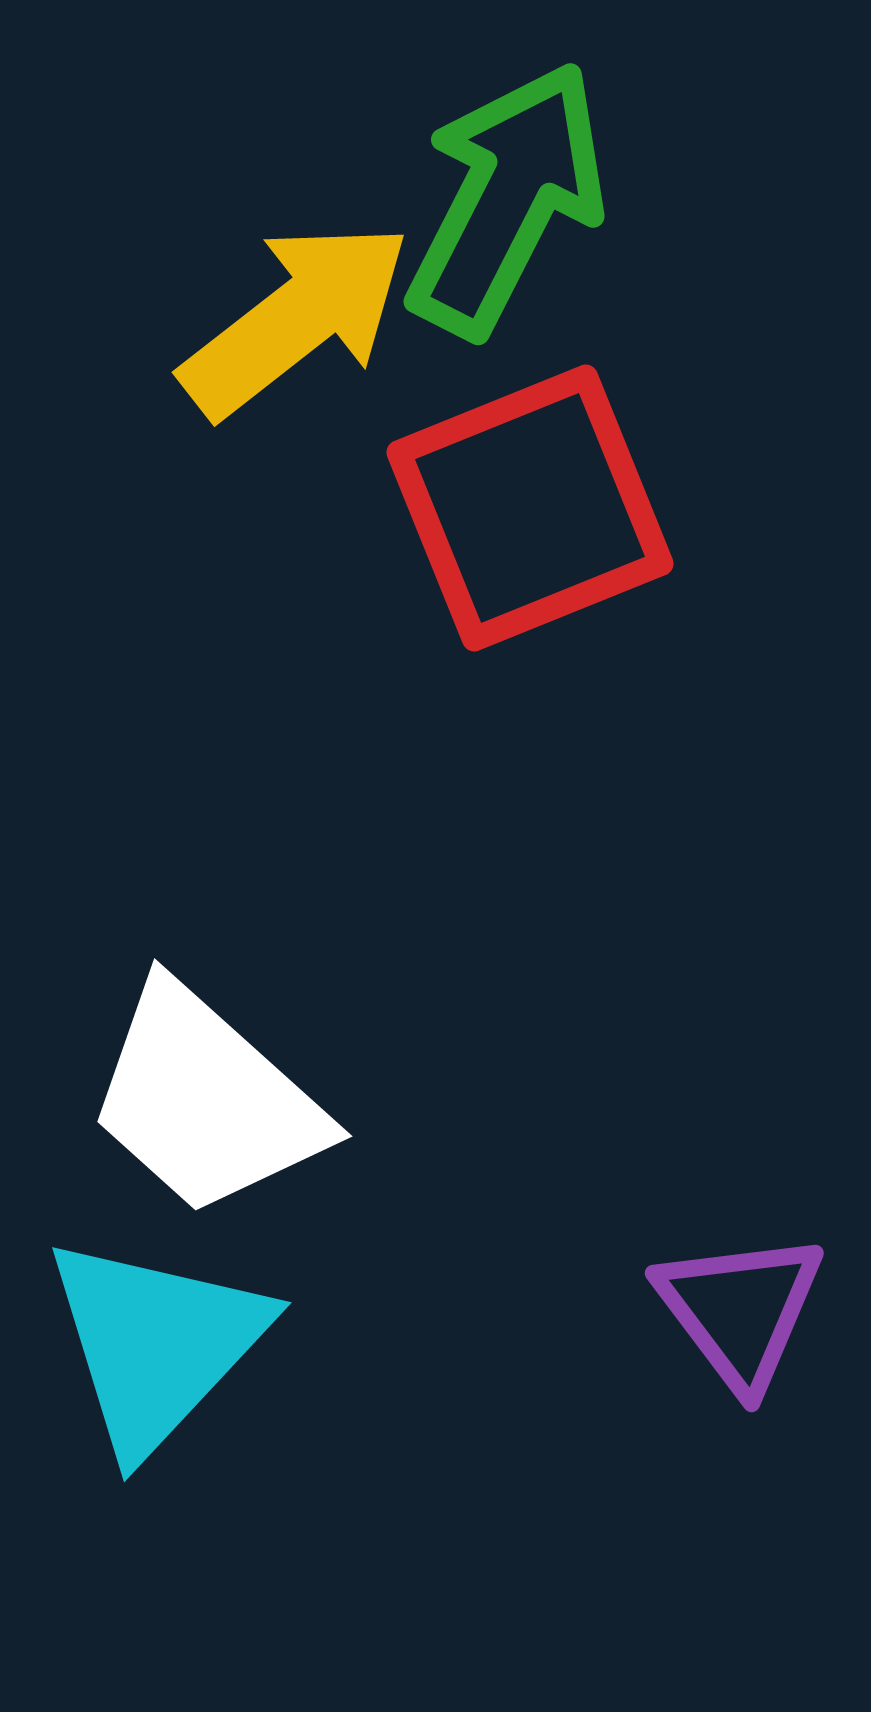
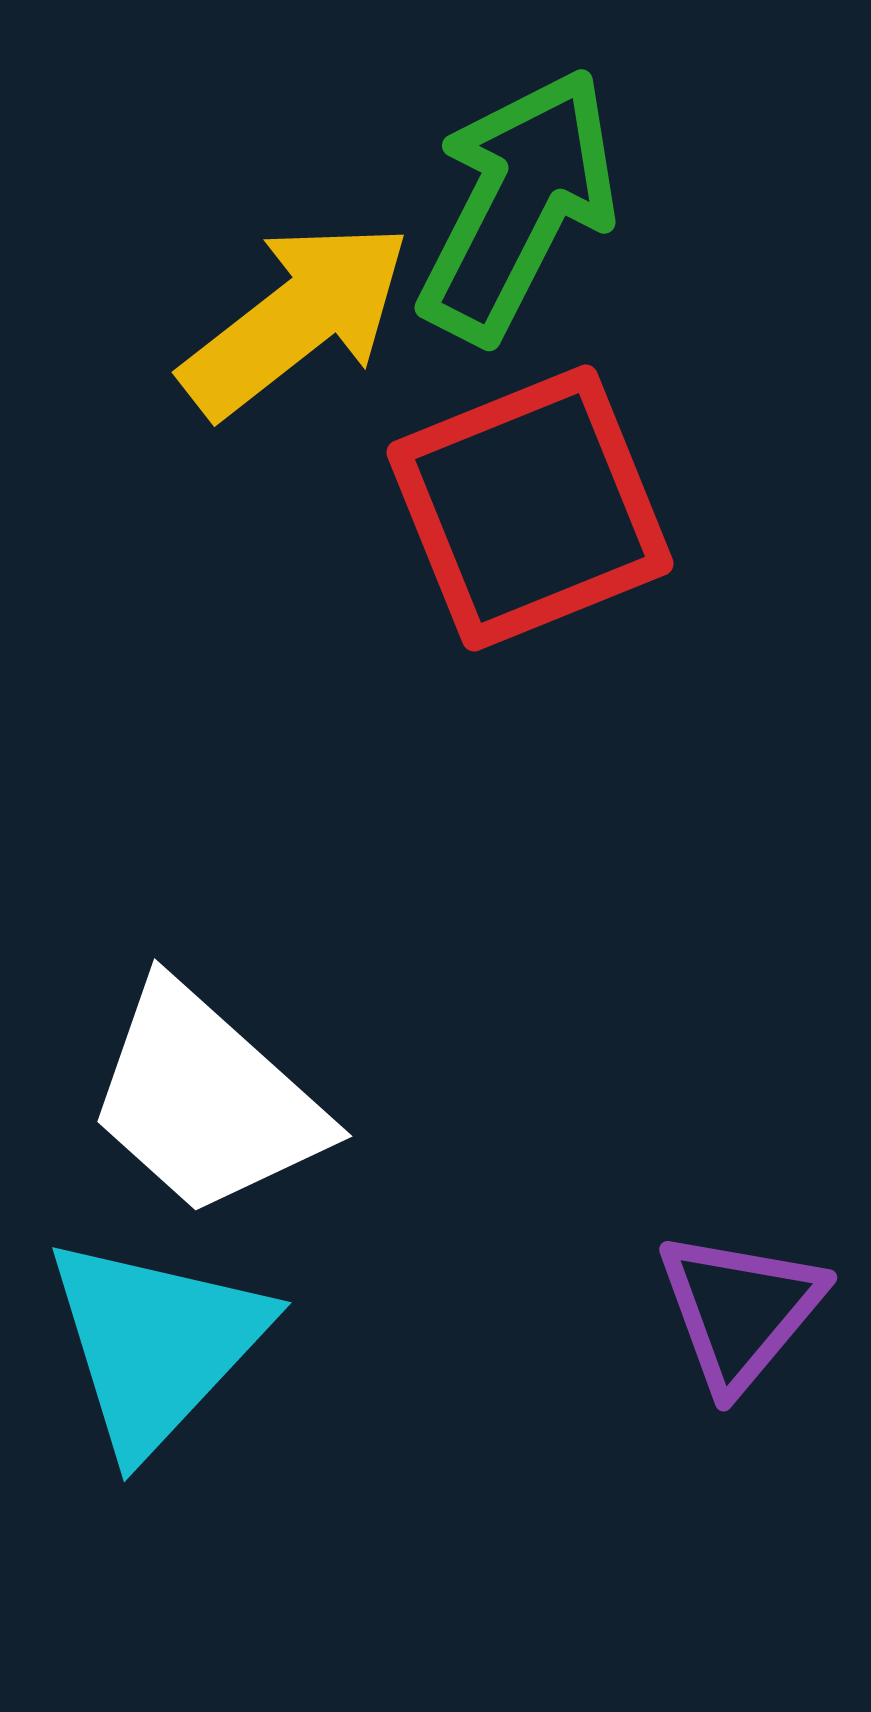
green arrow: moved 11 px right, 6 px down
purple triangle: rotated 17 degrees clockwise
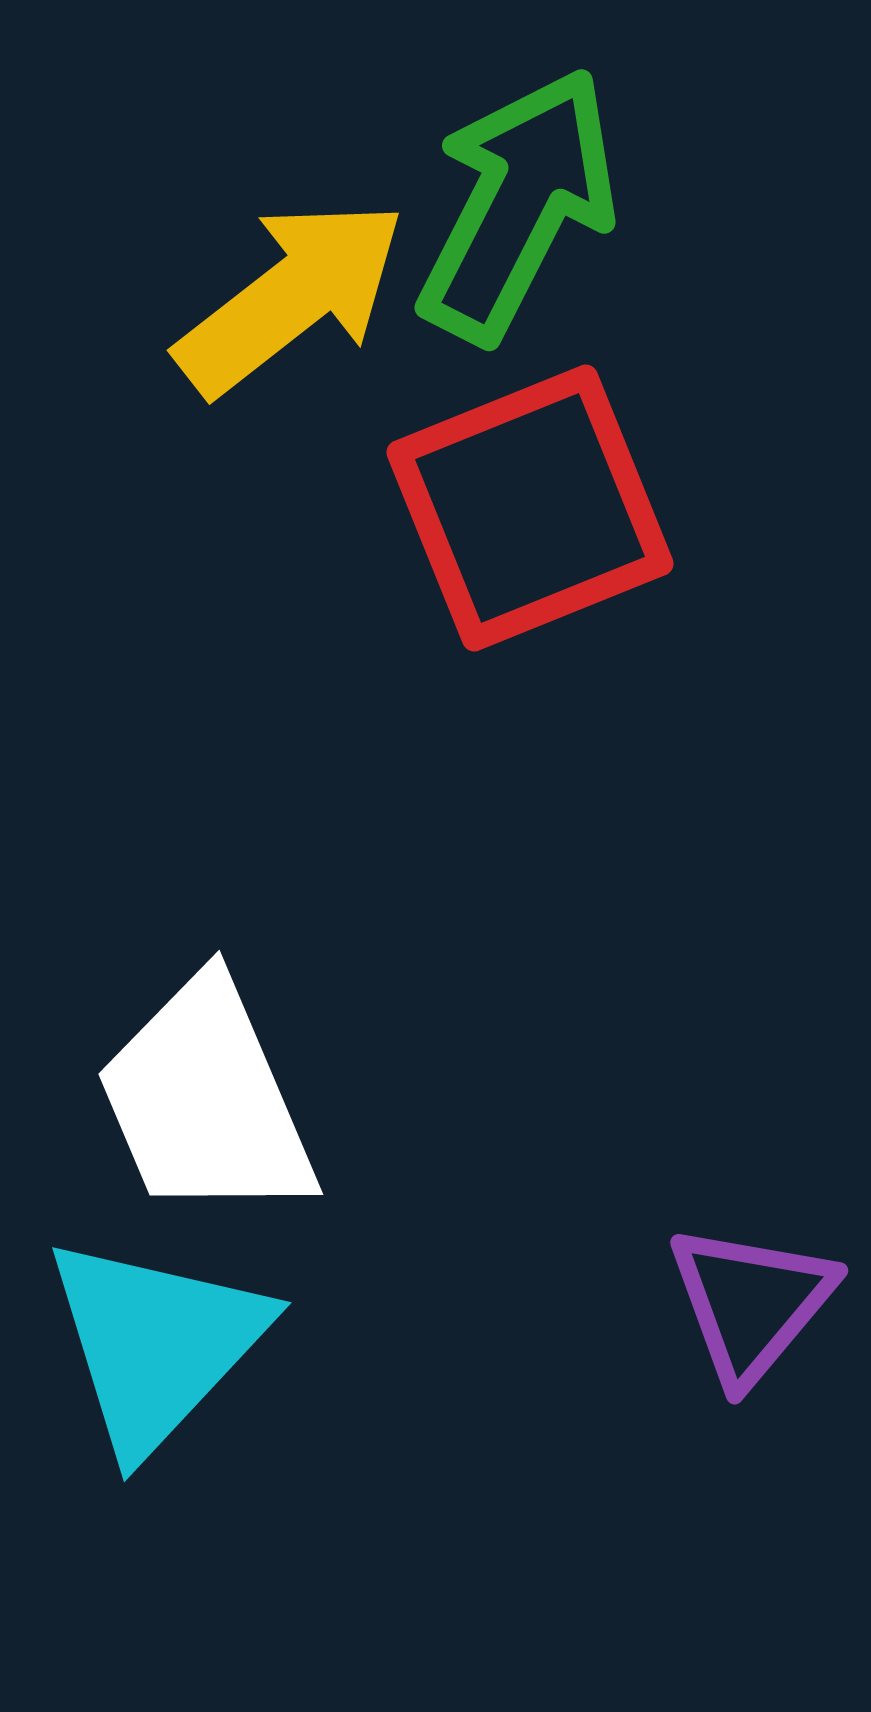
yellow arrow: moved 5 px left, 22 px up
white trapezoid: rotated 25 degrees clockwise
purple triangle: moved 11 px right, 7 px up
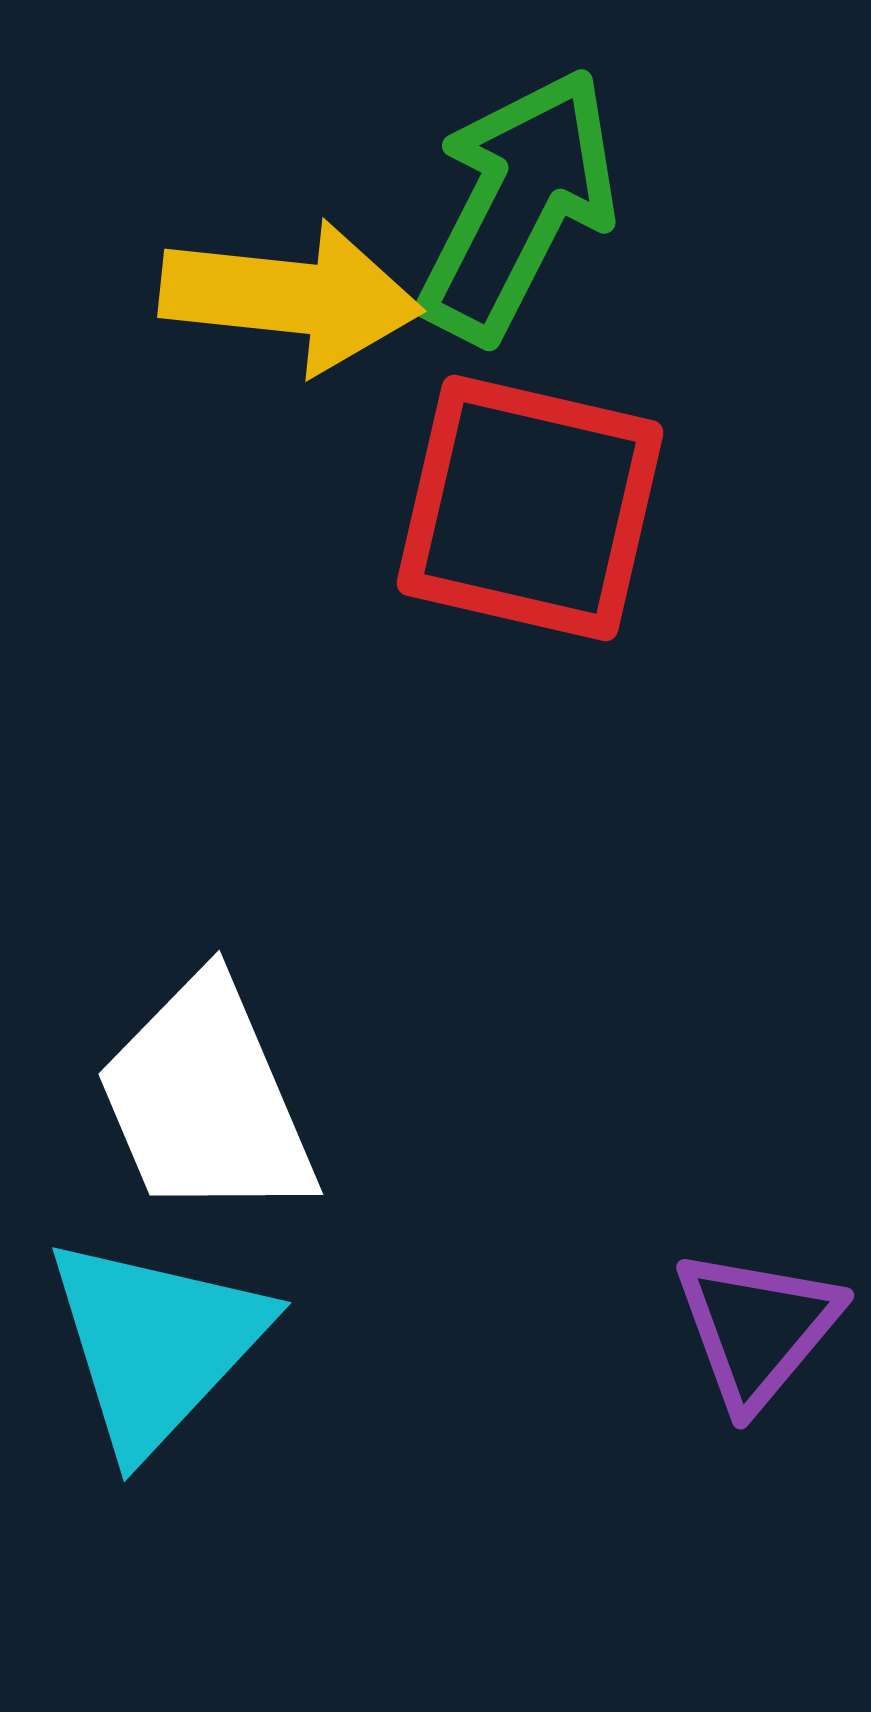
yellow arrow: rotated 44 degrees clockwise
red square: rotated 35 degrees clockwise
purple triangle: moved 6 px right, 25 px down
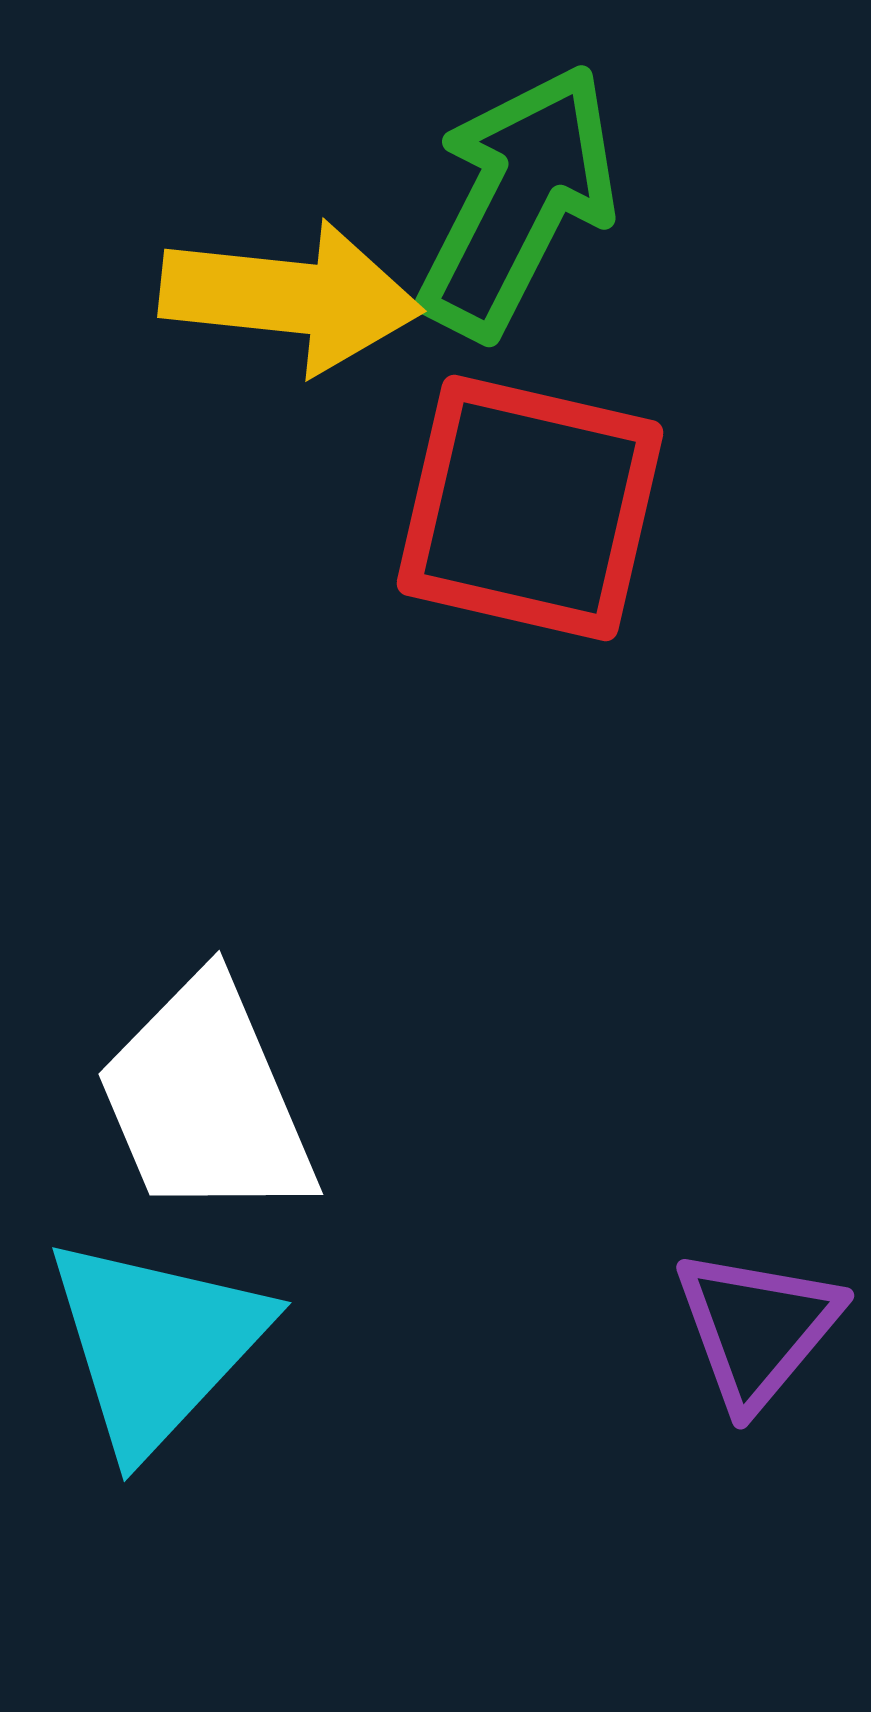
green arrow: moved 4 px up
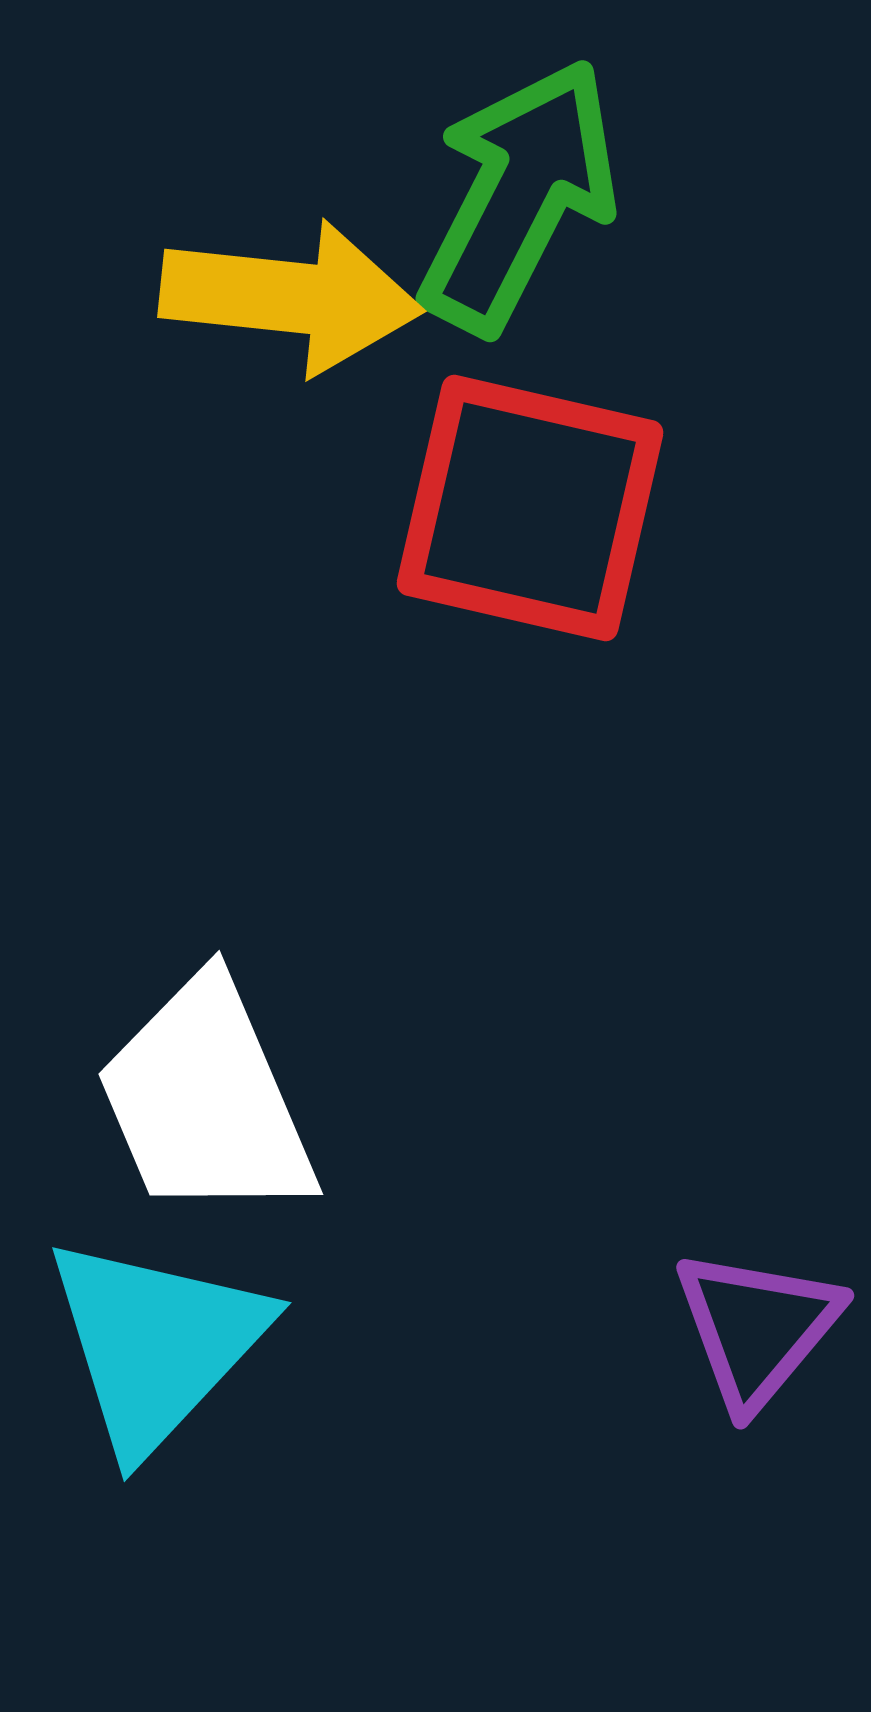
green arrow: moved 1 px right, 5 px up
